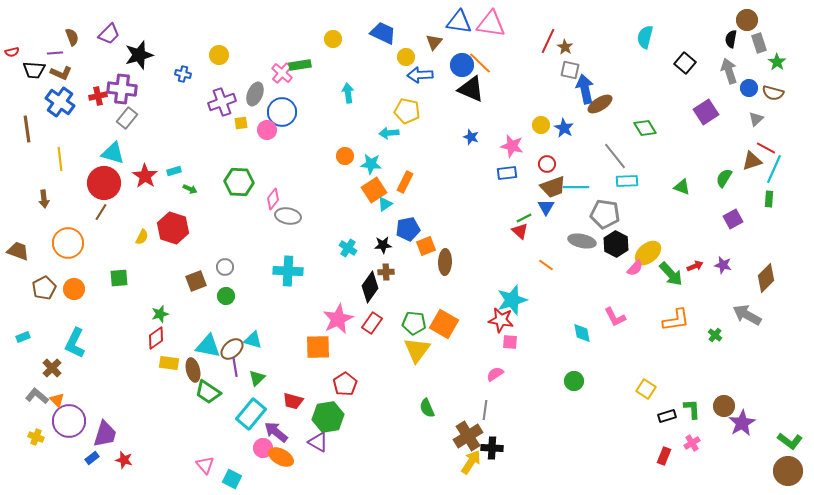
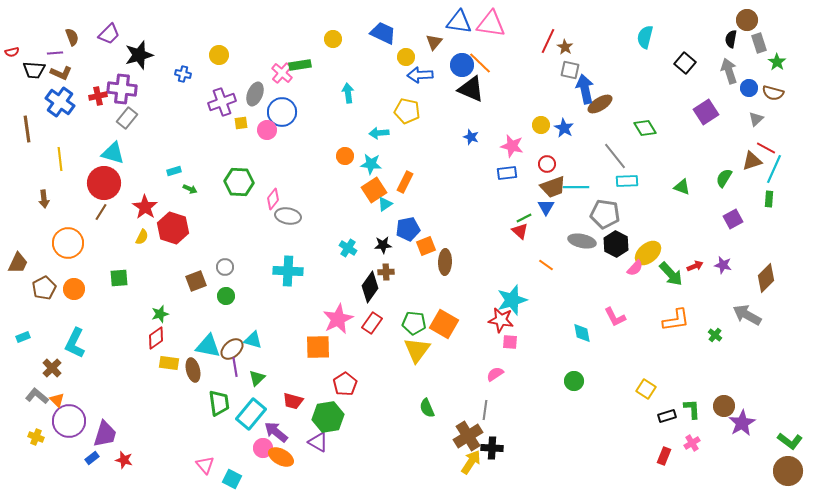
cyan arrow at (389, 133): moved 10 px left
red star at (145, 176): moved 31 px down
brown trapezoid at (18, 251): moved 12 px down; rotated 95 degrees clockwise
green trapezoid at (208, 392): moved 11 px right, 11 px down; rotated 132 degrees counterclockwise
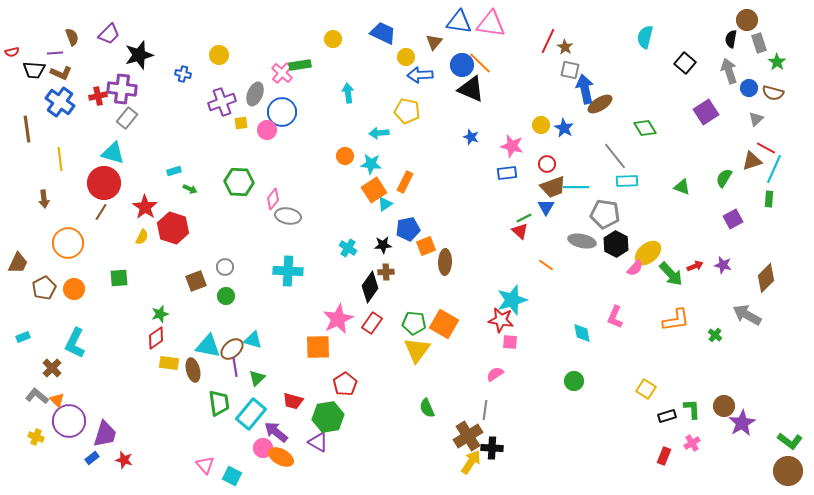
pink L-shape at (615, 317): rotated 50 degrees clockwise
cyan square at (232, 479): moved 3 px up
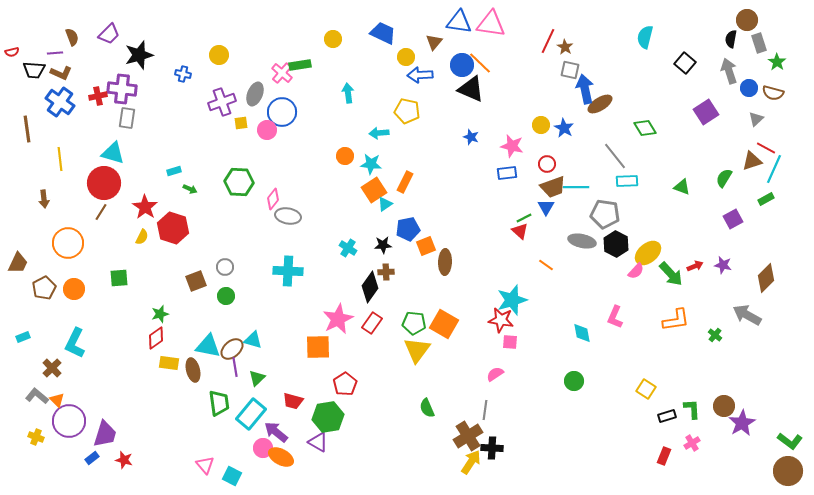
gray rectangle at (127, 118): rotated 30 degrees counterclockwise
green rectangle at (769, 199): moved 3 px left; rotated 56 degrees clockwise
pink semicircle at (635, 268): moved 1 px right, 3 px down
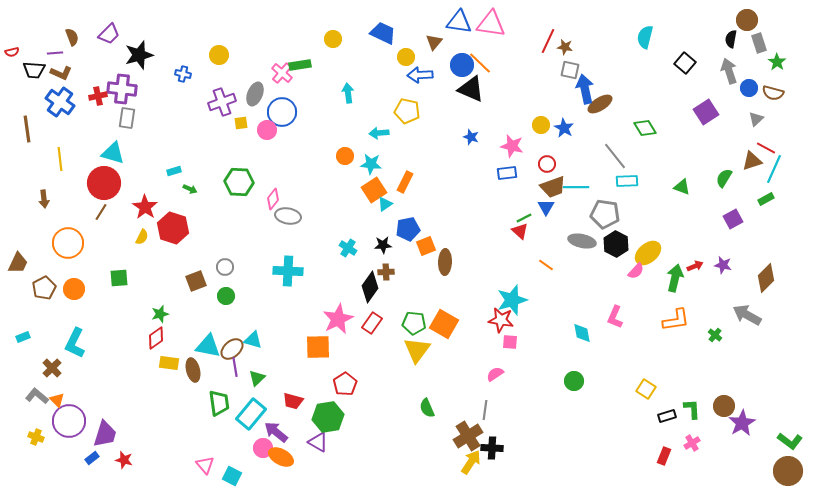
brown star at (565, 47): rotated 21 degrees counterclockwise
green arrow at (671, 274): moved 4 px right, 4 px down; rotated 124 degrees counterclockwise
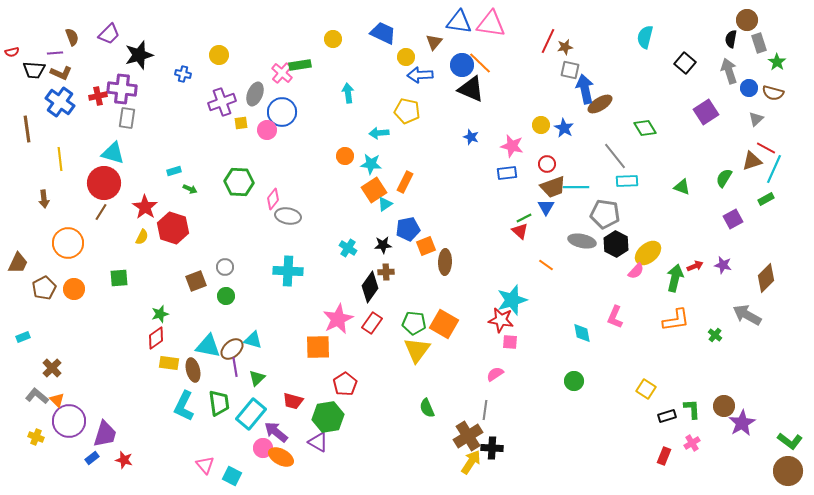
brown star at (565, 47): rotated 21 degrees counterclockwise
cyan L-shape at (75, 343): moved 109 px right, 63 px down
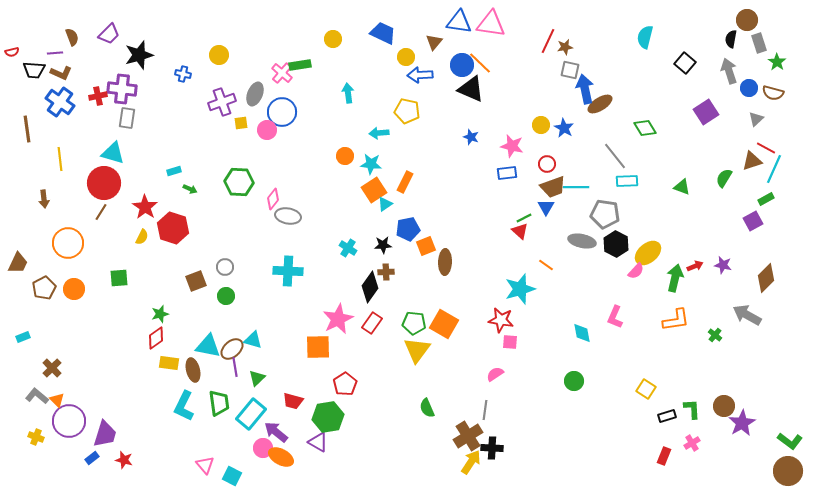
purple square at (733, 219): moved 20 px right, 2 px down
cyan star at (512, 300): moved 8 px right, 11 px up
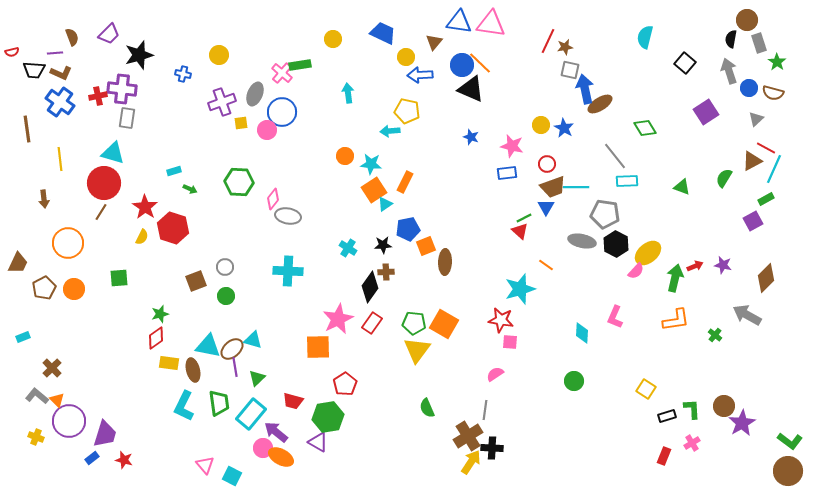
cyan arrow at (379, 133): moved 11 px right, 2 px up
brown triangle at (752, 161): rotated 10 degrees counterclockwise
cyan diamond at (582, 333): rotated 15 degrees clockwise
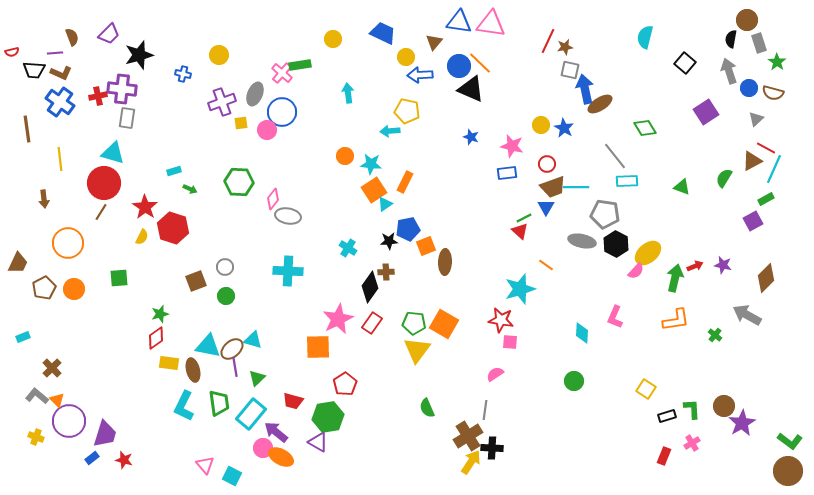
blue circle at (462, 65): moved 3 px left, 1 px down
black star at (383, 245): moved 6 px right, 4 px up
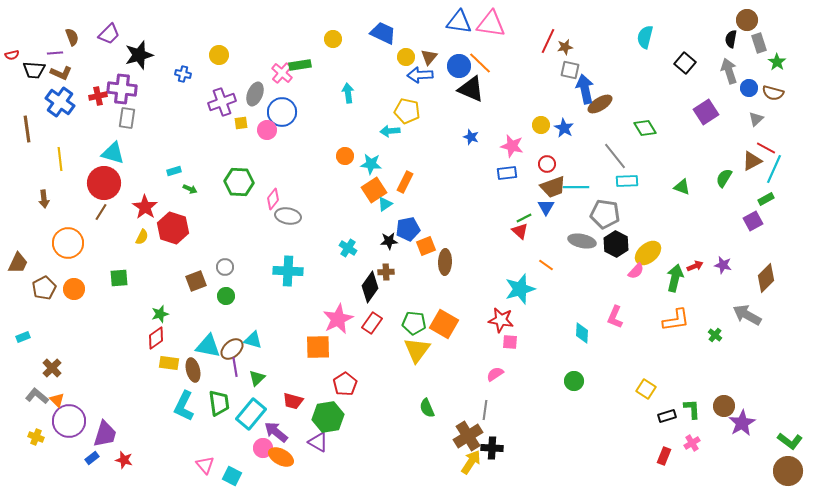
brown triangle at (434, 42): moved 5 px left, 15 px down
red semicircle at (12, 52): moved 3 px down
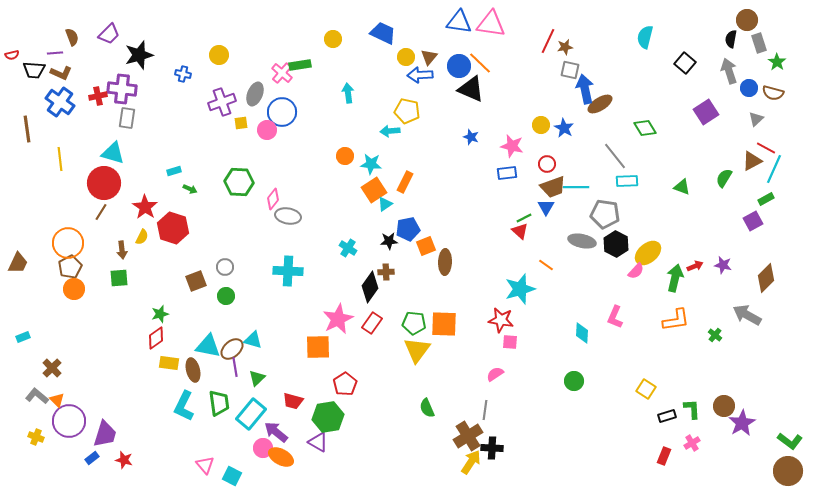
brown arrow at (44, 199): moved 78 px right, 51 px down
brown pentagon at (44, 288): moved 26 px right, 21 px up
orange square at (444, 324): rotated 28 degrees counterclockwise
